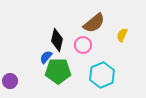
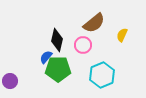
green pentagon: moved 2 px up
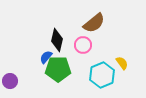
yellow semicircle: moved 28 px down; rotated 120 degrees clockwise
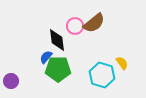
black diamond: rotated 20 degrees counterclockwise
pink circle: moved 8 px left, 19 px up
cyan hexagon: rotated 20 degrees counterclockwise
purple circle: moved 1 px right
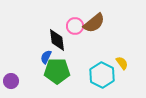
blue semicircle: rotated 16 degrees counterclockwise
green pentagon: moved 1 px left, 2 px down
cyan hexagon: rotated 10 degrees clockwise
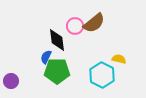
yellow semicircle: moved 3 px left, 4 px up; rotated 40 degrees counterclockwise
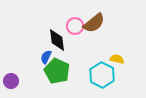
yellow semicircle: moved 2 px left
green pentagon: rotated 25 degrees clockwise
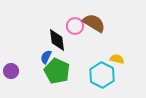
brown semicircle: rotated 110 degrees counterclockwise
purple circle: moved 10 px up
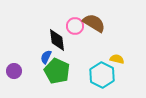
purple circle: moved 3 px right
